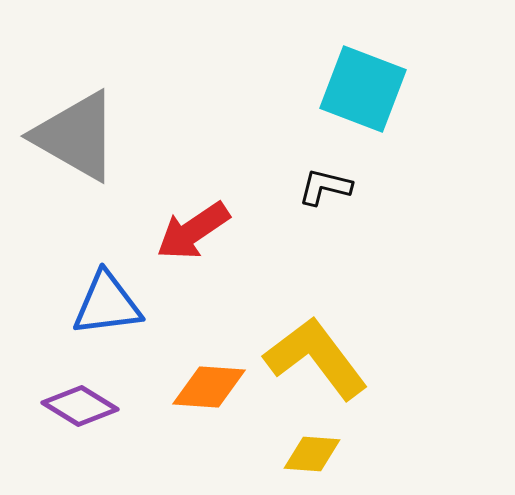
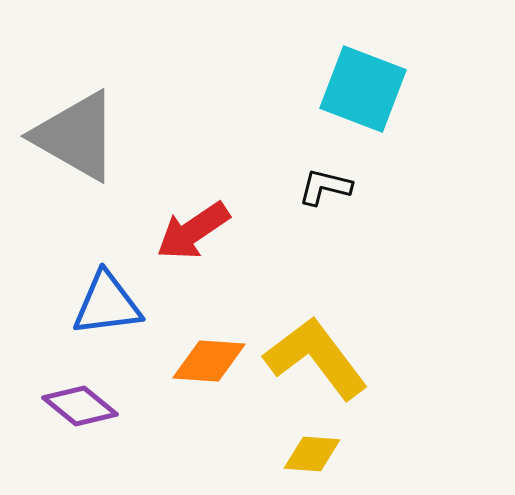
orange diamond: moved 26 px up
purple diamond: rotated 8 degrees clockwise
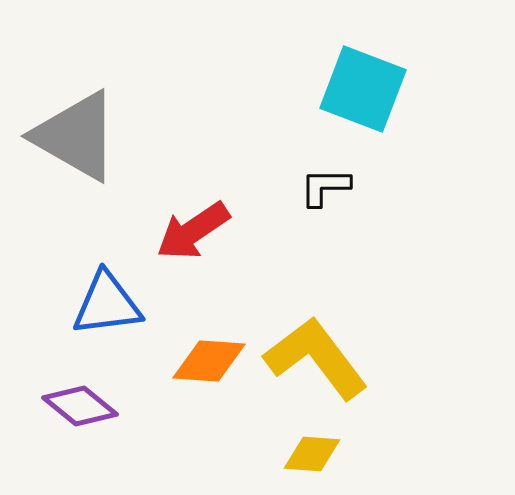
black L-shape: rotated 14 degrees counterclockwise
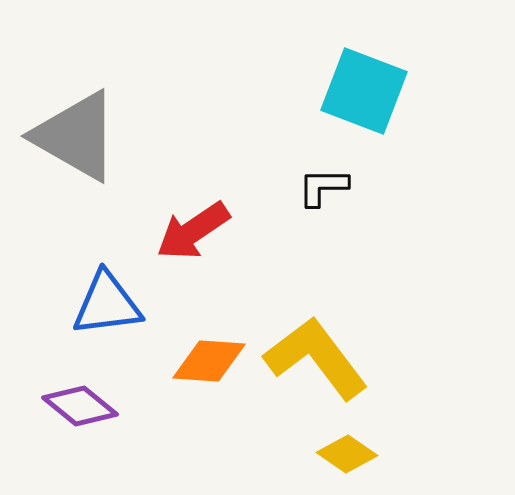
cyan square: moved 1 px right, 2 px down
black L-shape: moved 2 px left
yellow diamond: moved 35 px right; rotated 30 degrees clockwise
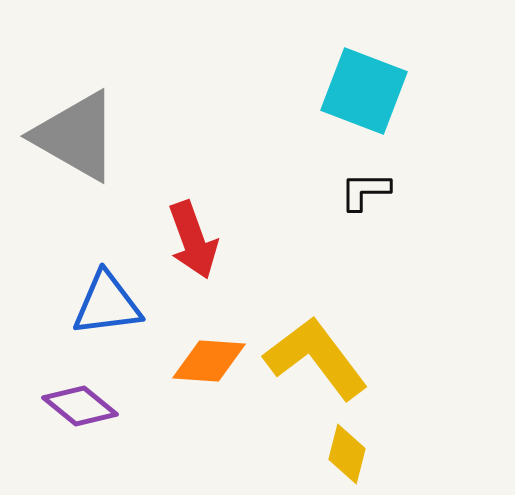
black L-shape: moved 42 px right, 4 px down
red arrow: moved 9 px down; rotated 76 degrees counterclockwise
yellow diamond: rotated 70 degrees clockwise
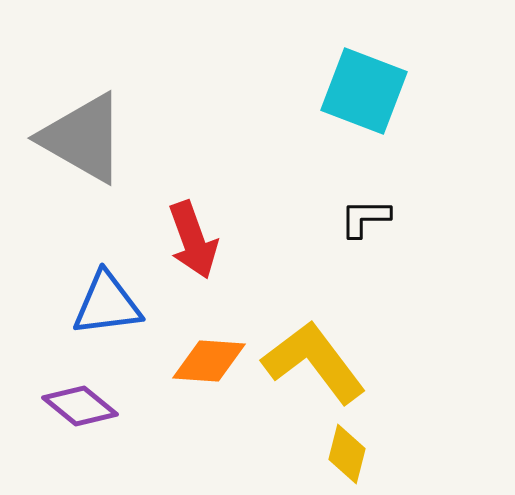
gray triangle: moved 7 px right, 2 px down
black L-shape: moved 27 px down
yellow L-shape: moved 2 px left, 4 px down
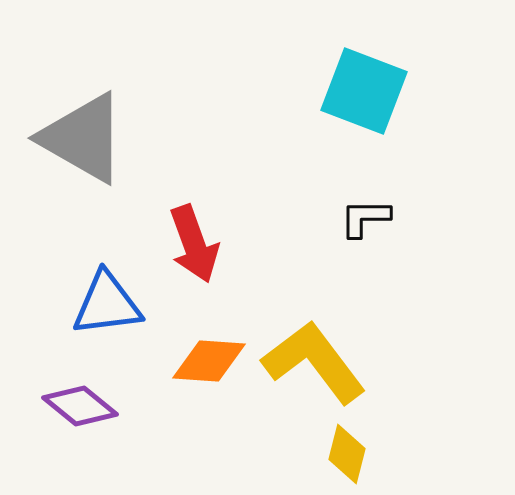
red arrow: moved 1 px right, 4 px down
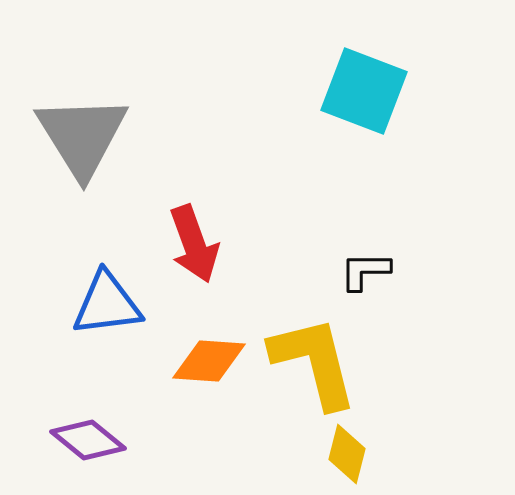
gray triangle: moved 1 px left, 2 px up; rotated 28 degrees clockwise
black L-shape: moved 53 px down
yellow L-shape: rotated 23 degrees clockwise
purple diamond: moved 8 px right, 34 px down
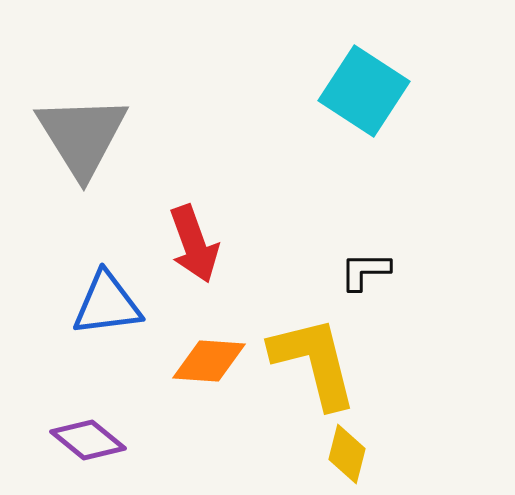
cyan square: rotated 12 degrees clockwise
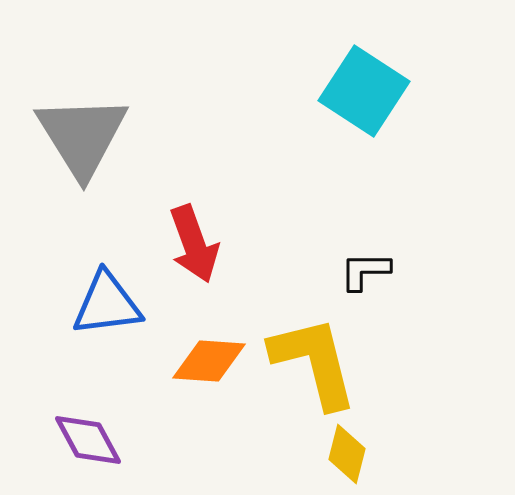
purple diamond: rotated 22 degrees clockwise
